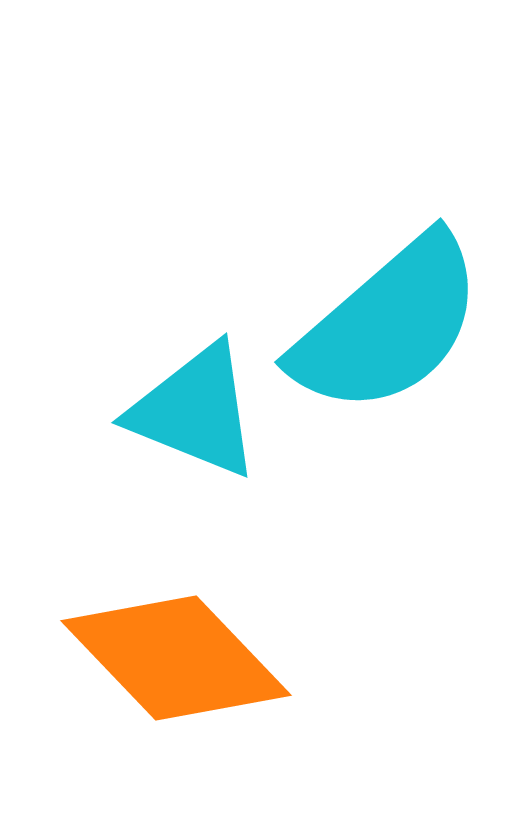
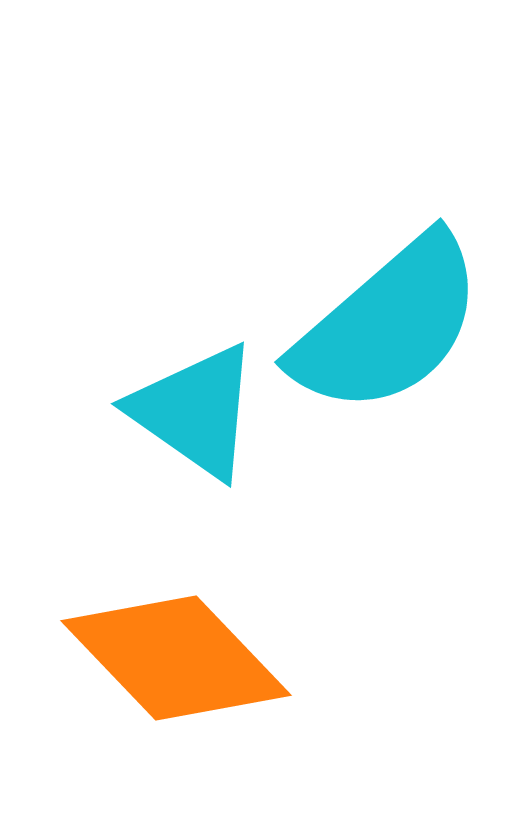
cyan triangle: rotated 13 degrees clockwise
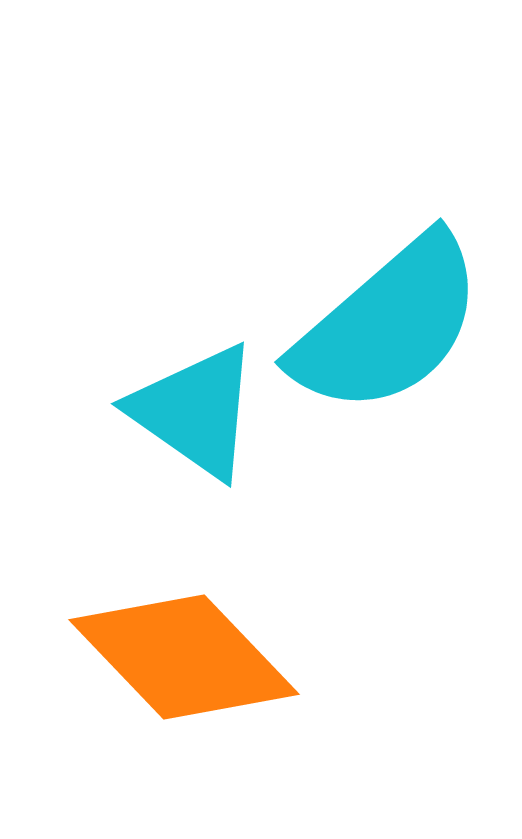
orange diamond: moved 8 px right, 1 px up
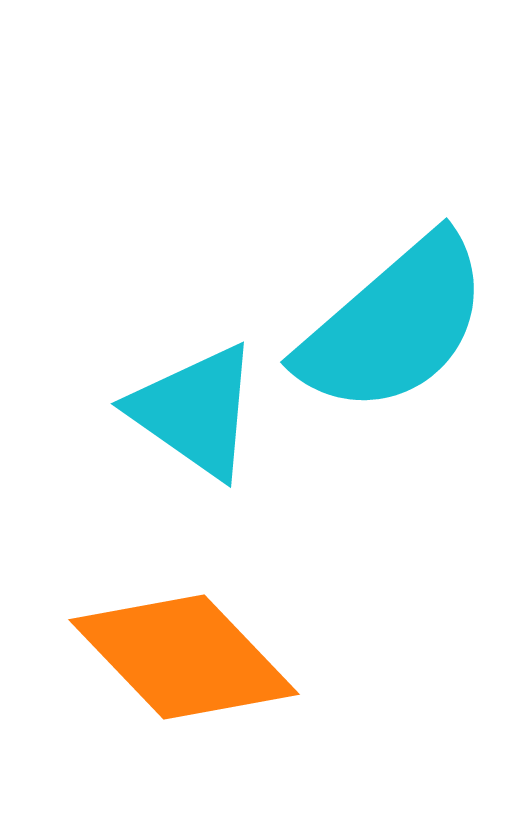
cyan semicircle: moved 6 px right
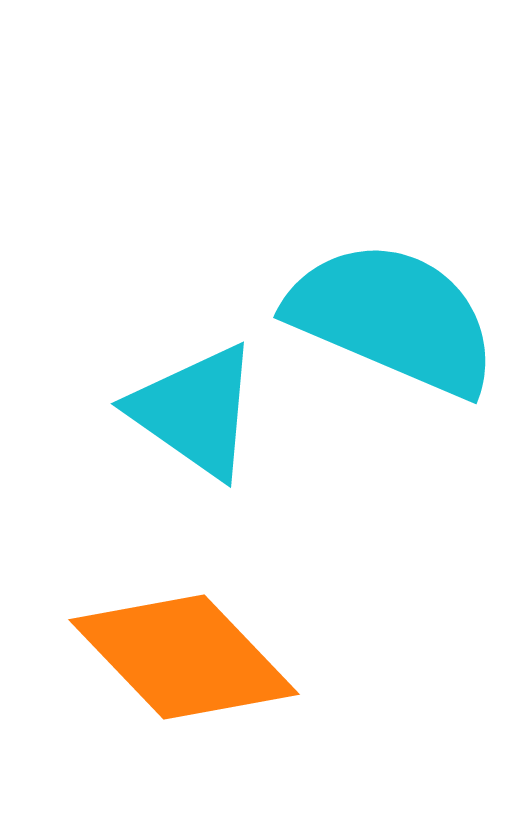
cyan semicircle: moved 1 px left, 7 px up; rotated 116 degrees counterclockwise
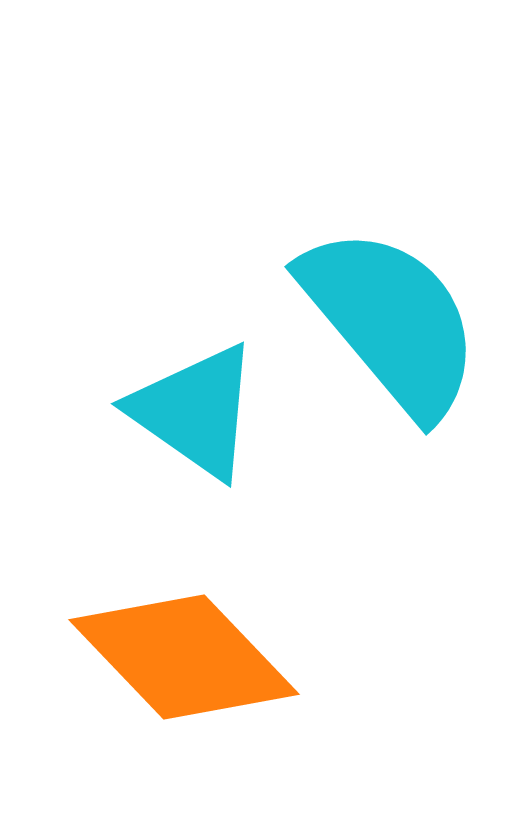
cyan semicircle: moved 2 px left, 3 px down; rotated 27 degrees clockwise
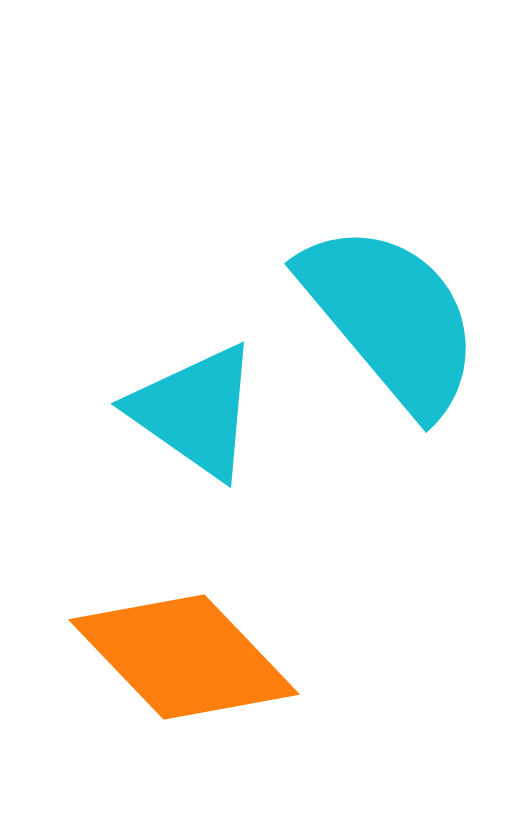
cyan semicircle: moved 3 px up
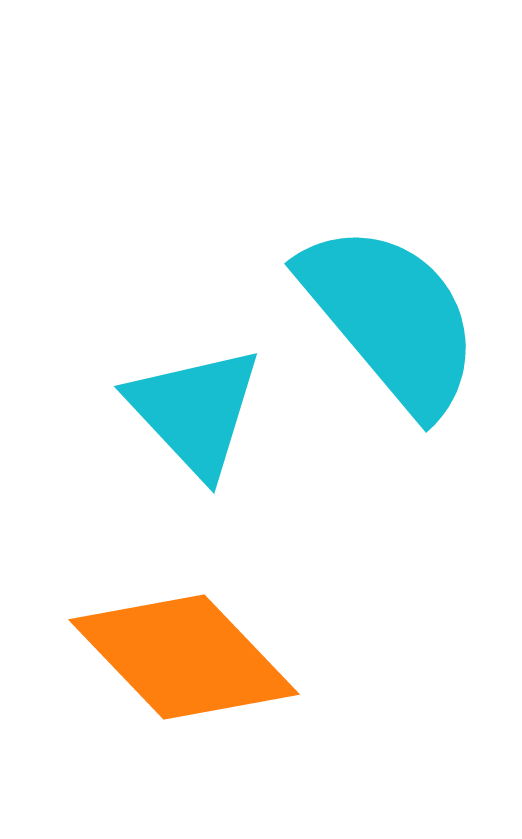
cyan triangle: rotated 12 degrees clockwise
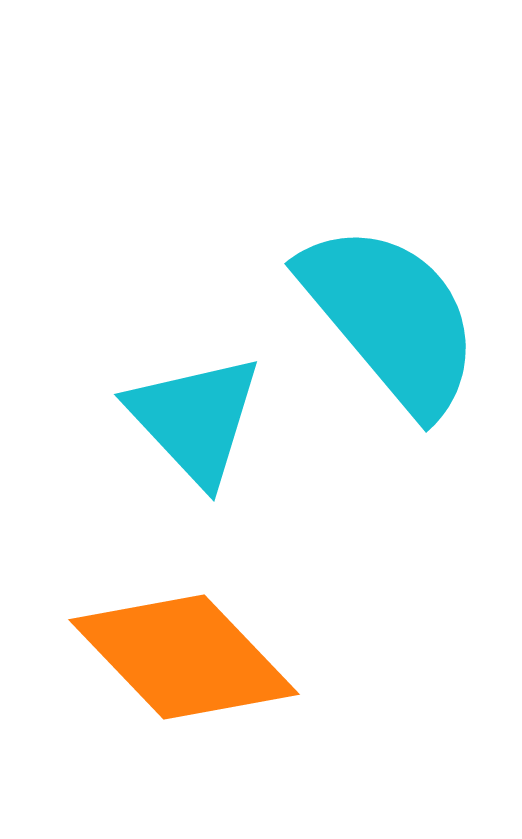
cyan triangle: moved 8 px down
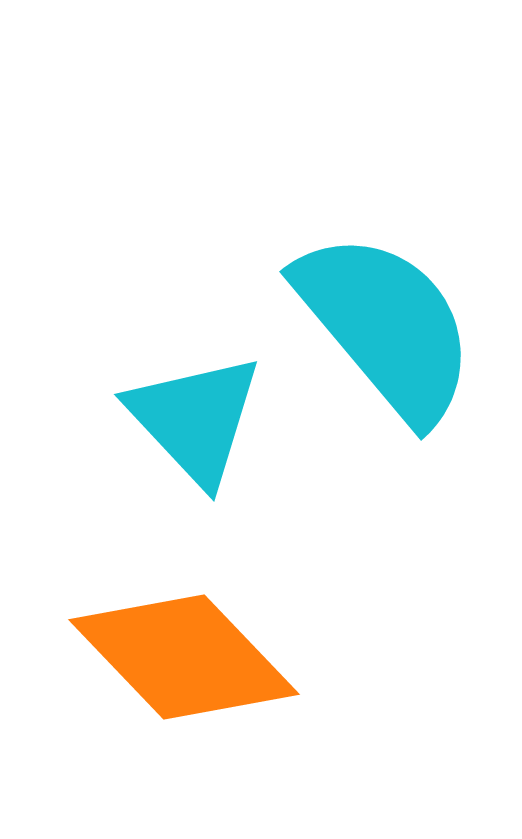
cyan semicircle: moved 5 px left, 8 px down
